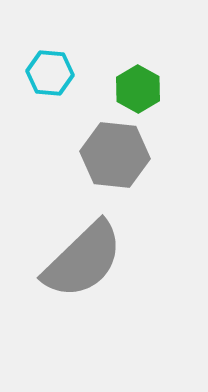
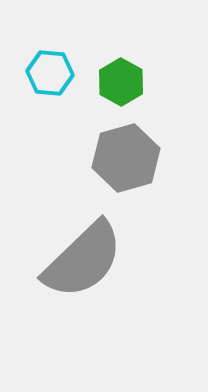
green hexagon: moved 17 px left, 7 px up
gray hexagon: moved 11 px right, 3 px down; rotated 22 degrees counterclockwise
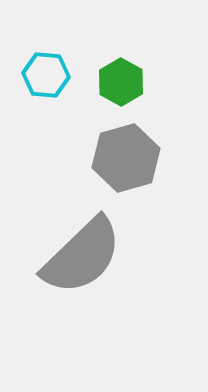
cyan hexagon: moved 4 px left, 2 px down
gray semicircle: moved 1 px left, 4 px up
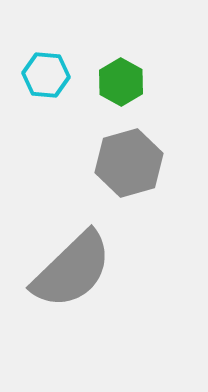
gray hexagon: moved 3 px right, 5 px down
gray semicircle: moved 10 px left, 14 px down
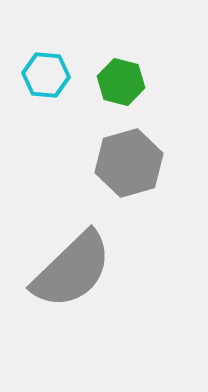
green hexagon: rotated 15 degrees counterclockwise
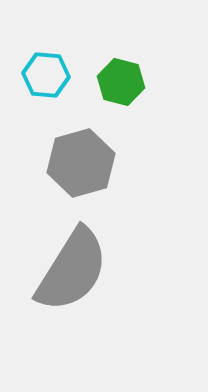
gray hexagon: moved 48 px left
gray semicircle: rotated 14 degrees counterclockwise
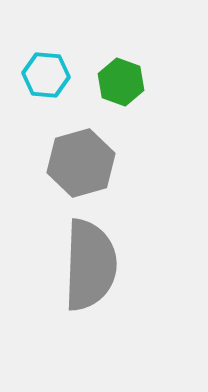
green hexagon: rotated 6 degrees clockwise
gray semicircle: moved 18 px right, 5 px up; rotated 30 degrees counterclockwise
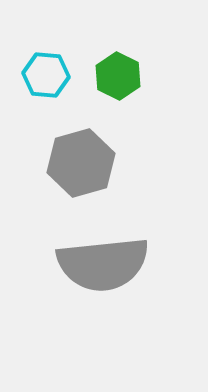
green hexagon: moved 3 px left, 6 px up; rotated 6 degrees clockwise
gray semicircle: moved 13 px right, 1 px up; rotated 82 degrees clockwise
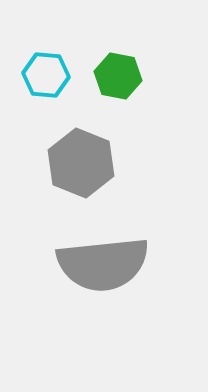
green hexagon: rotated 15 degrees counterclockwise
gray hexagon: rotated 22 degrees counterclockwise
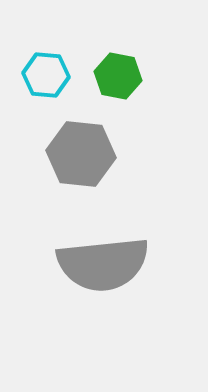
gray hexagon: moved 9 px up; rotated 16 degrees counterclockwise
